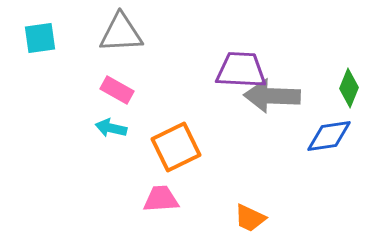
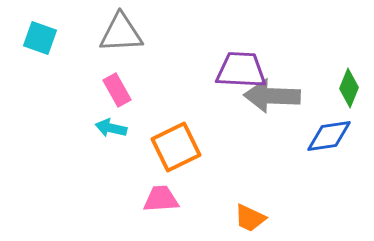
cyan square: rotated 28 degrees clockwise
pink rectangle: rotated 32 degrees clockwise
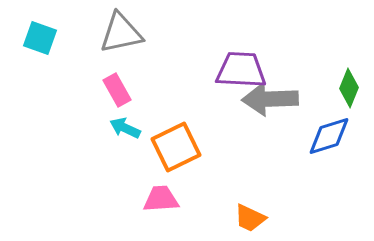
gray triangle: rotated 9 degrees counterclockwise
gray arrow: moved 2 px left, 3 px down; rotated 4 degrees counterclockwise
cyan arrow: moved 14 px right; rotated 12 degrees clockwise
blue diamond: rotated 9 degrees counterclockwise
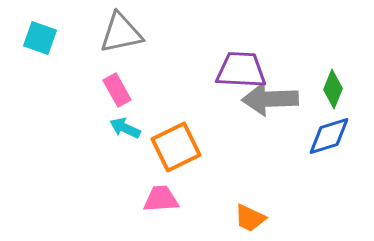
green diamond: moved 16 px left, 1 px down
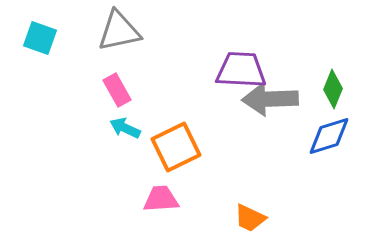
gray triangle: moved 2 px left, 2 px up
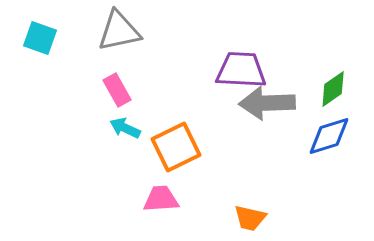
green diamond: rotated 33 degrees clockwise
gray arrow: moved 3 px left, 4 px down
orange trapezoid: rotated 12 degrees counterclockwise
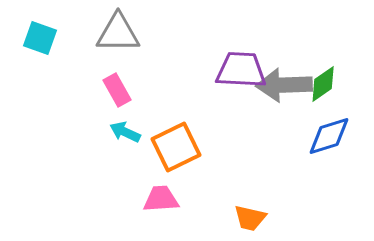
gray triangle: moved 1 px left, 2 px down; rotated 12 degrees clockwise
green diamond: moved 10 px left, 5 px up
gray arrow: moved 17 px right, 18 px up
cyan arrow: moved 4 px down
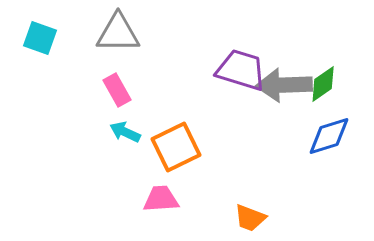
purple trapezoid: rotated 14 degrees clockwise
orange trapezoid: rotated 8 degrees clockwise
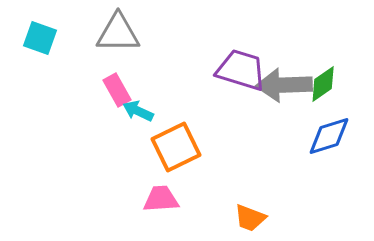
cyan arrow: moved 13 px right, 21 px up
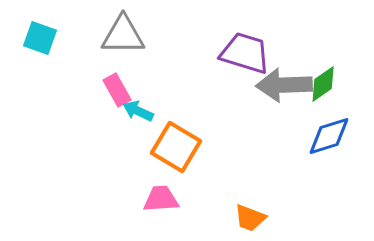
gray triangle: moved 5 px right, 2 px down
purple trapezoid: moved 4 px right, 17 px up
orange square: rotated 33 degrees counterclockwise
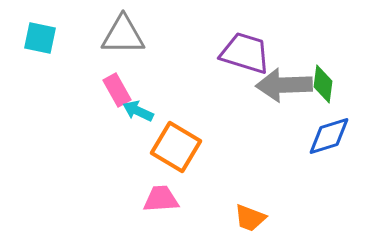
cyan square: rotated 8 degrees counterclockwise
green diamond: rotated 48 degrees counterclockwise
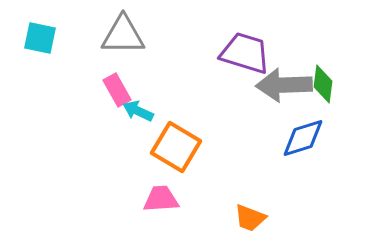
blue diamond: moved 26 px left, 2 px down
